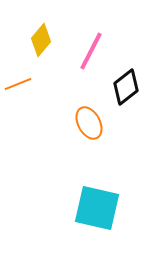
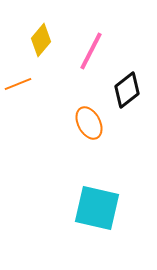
black diamond: moved 1 px right, 3 px down
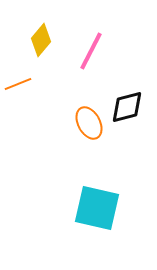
black diamond: moved 17 px down; rotated 24 degrees clockwise
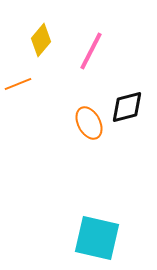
cyan square: moved 30 px down
